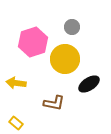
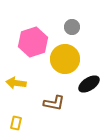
yellow rectangle: rotated 64 degrees clockwise
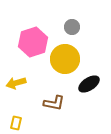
yellow arrow: rotated 24 degrees counterclockwise
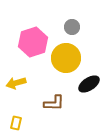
yellow circle: moved 1 px right, 1 px up
brown L-shape: rotated 10 degrees counterclockwise
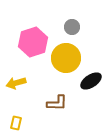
black ellipse: moved 2 px right, 3 px up
brown L-shape: moved 3 px right
